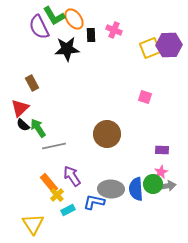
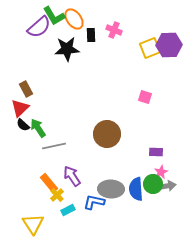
purple semicircle: rotated 105 degrees counterclockwise
brown rectangle: moved 6 px left, 6 px down
purple rectangle: moved 6 px left, 2 px down
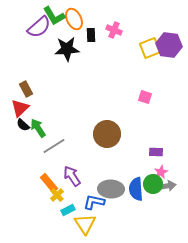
orange ellipse: rotated 10 degrees clockwise
purple hexagon: rotated 10 degrees clockwise
gray line: rotated 20 degrees counterclockwise
yellow triangle: moved 52 px right
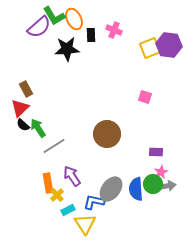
orange rectangle: moved 1 px left; rotated 30 degrees clockwise
gray ellipse: rotated 55 degrees counterclockwise
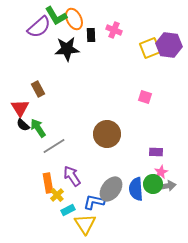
green L-shape: moved 2 px right
brown rectangle: moved 12 px right
red triangle: rotated 18 degrees counterclockwise
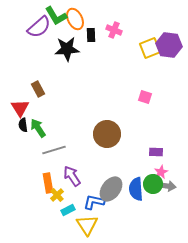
orange ellipse: moved 1 px right
black semicircle: rotated 40 degrees clockwise
gray line: moved 4 px down; rotated 15 degrees clockwise
gray arrow: rotated 18 degrees clockwise
yellow triangle: moved 2 px right, 1 px down
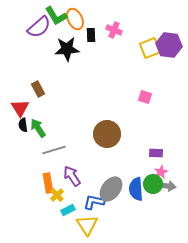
purple rectangle: moved 1 px down
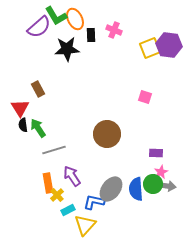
yellow triangle: moved 2 px left; rotated 15 degrees clockwise
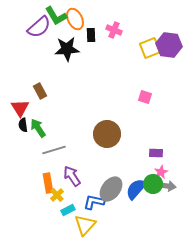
brown rectangle: moved 2 px right, 2 px down
blue semicircle: rotated 45 degrees clockwise
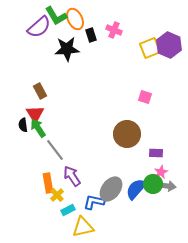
black rectangle: rotated 16 degrees counterclockwise
purple hexagon: rotated 15 degrees clockwise
red triangle: moved 15 px right, 6 px down
brown circle: moved 20 px right
gray line: moved 1 px right; rotated 70 degrees clockwise
yellow triangle: moved 2 px left, 2 px down; rotated 35 degrees clockwise
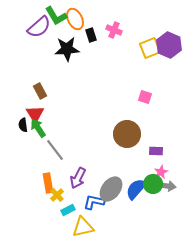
purple rectangle: moved 2 px up
purple arrow: moved 6 px right, 2 px down; rotated 120 degrees counterclockwise
